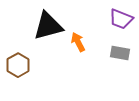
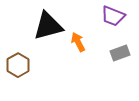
purple trapezoid: moved 8 px left, 3 px up
gray rectangle: rotated 30 degrees counterclockwise
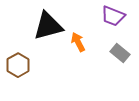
gray rectangle: rotated 60 degrees clockwise
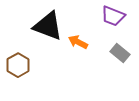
black triangle: rotated 36 degrees clockwise
orange arrow: rotated 36 degrees counterclockwise
